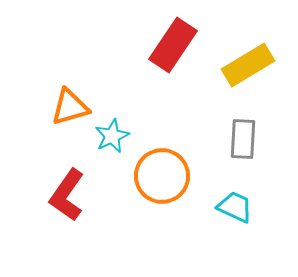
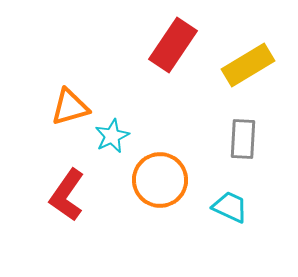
orange circle: moved 2 px left, 4 px down
cyan trapezoid: moved 5 px left
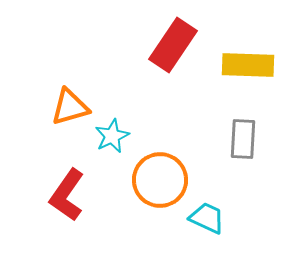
yellow rectangle: rotated 33 degrees clockwise
cyan trapezoid: moved 23 px left, 11 px down
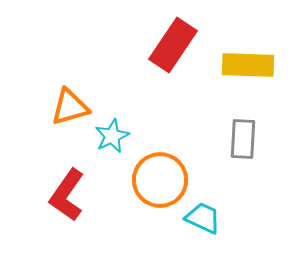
cyan trapezoid: moved 4 px left
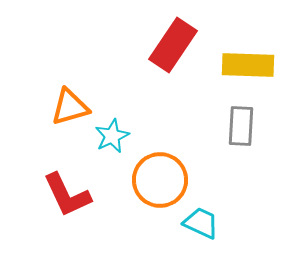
gray rectangle: moved 2 px left, 13 px up
red L-shape: rotated 60 degrees counterclockwise
cyan trapezoid: moved 2 px left, 5 px down
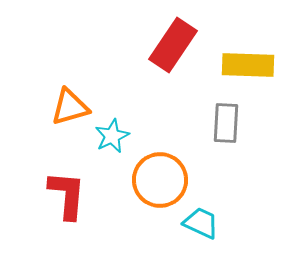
gray rectangle: moved 15 px left, 3 px up
red L-shape: rotated 150 degrees counterclockwise
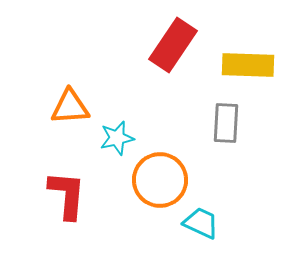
orange triangle: rotated 12 degrees clockwise
cyan star: moved 5 px right, 2 px down; rotated 12 degrees clockwise
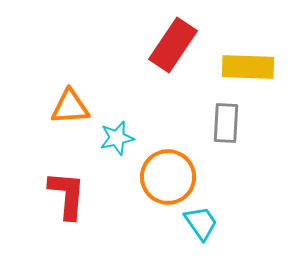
yellow rectangle: moved 2 px down
orange circle: moved 8 px right, 3 px up
cyan trapezoid: rotated 30 degrees clockwise
